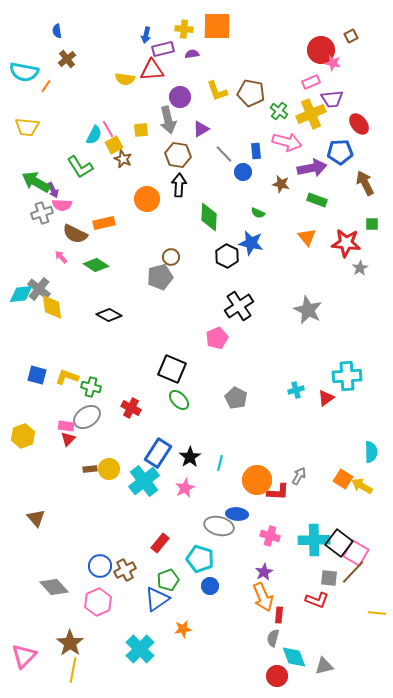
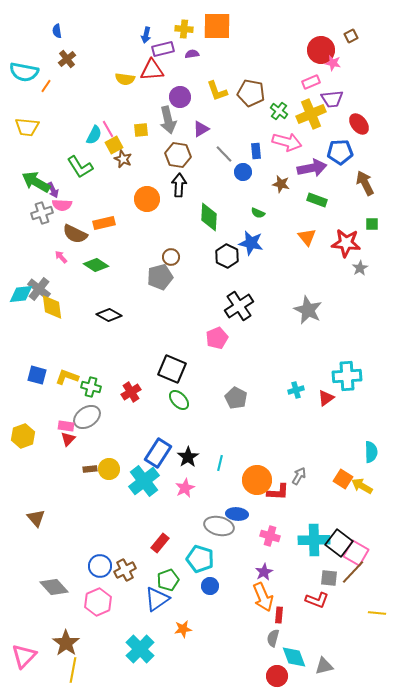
red cross at (131, 408): moved 16 px up; rotated 30 degrees clockwise
black star at (190, 457): moved 2 px left
brown star at (70, 643): moved 4 px left
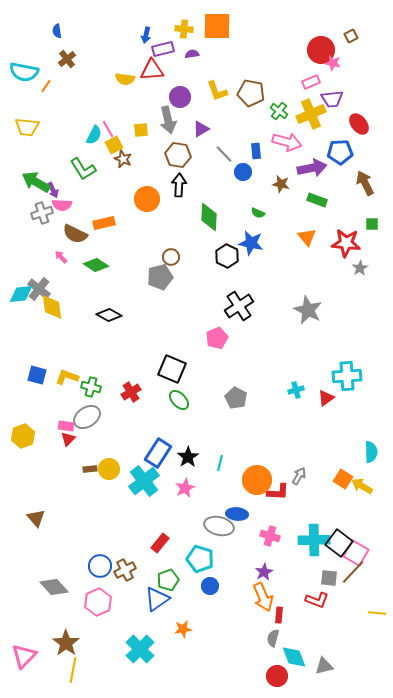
green L-shape at (80, 167): moved 3 px right, 2 px down
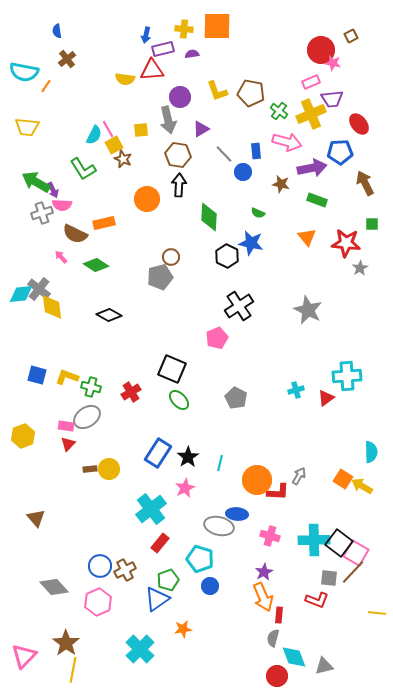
red triangle at (68, 439): moved 5 px down
cyan cross at (144, 481): moved 7 px right, 28 px down
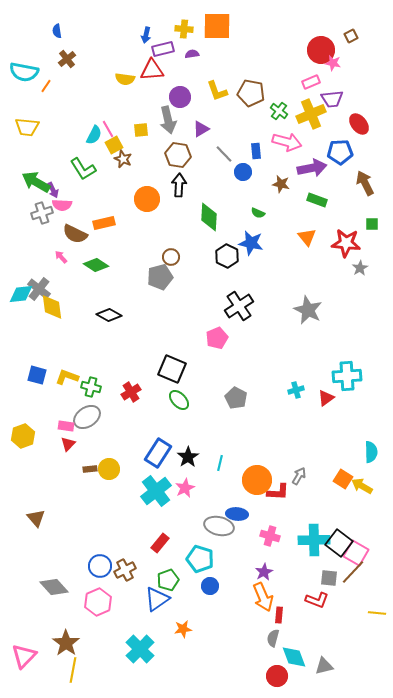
cyan cross at (151, 509): moved 5 px right, 18 px up
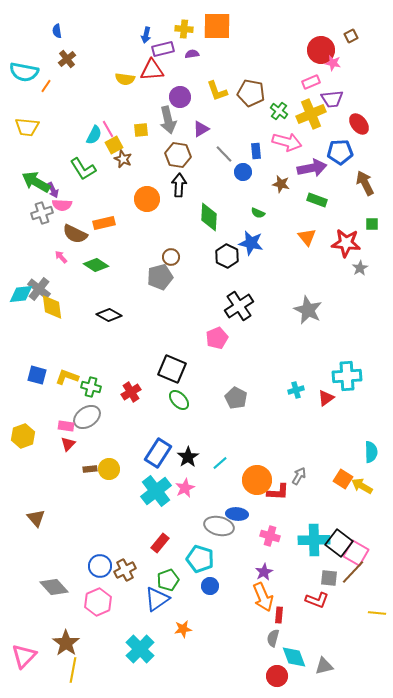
cyan line at (220, 463): rotated 35 degrees clockwise
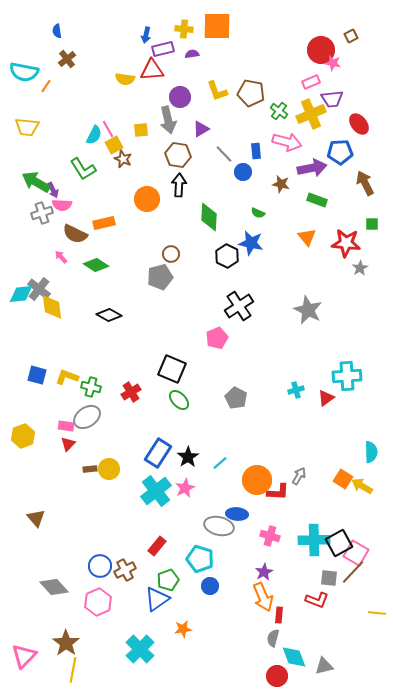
brown circle at (171, 257): moved 3 px up
red rectangle at (160, 543): moved 3 px left, 3 px down
black square at (339, 543): rotated 24 degrees clockwise
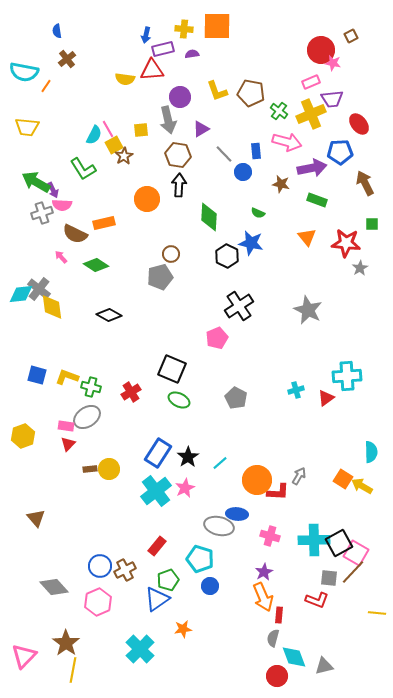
brown star at (123, 159): moved 1 px right, 3 px up; rotated 18 degrees clockwise
green ellipse at (179, 400): rotated 20 degrees counterclockwise
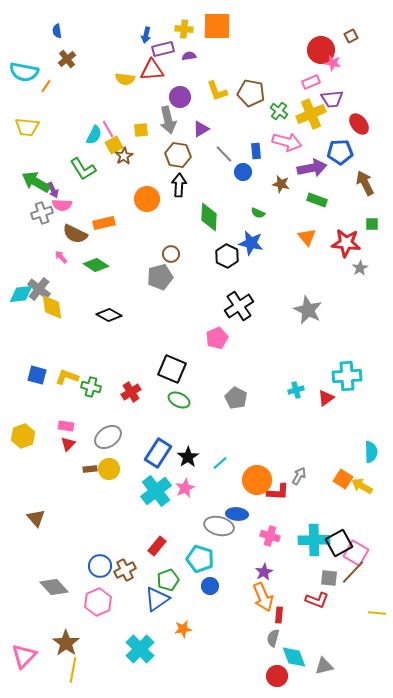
purple semicircle at (192, 54): moved 3 px left, 2 px down
gray ellipse at (87, 417): moved 21 px right, 20 px down
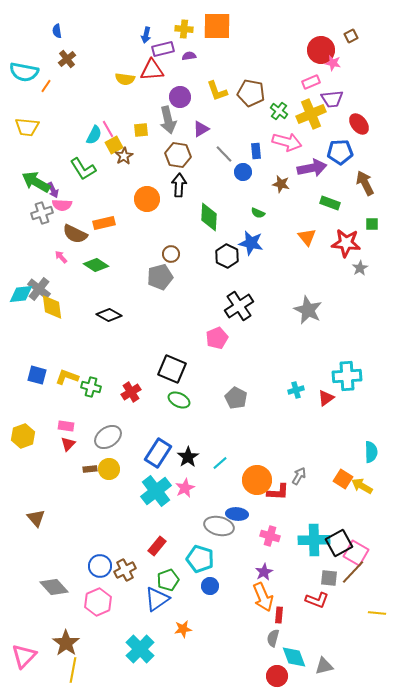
green rectangle at (317, 200): moved 13 px right, 3 px down
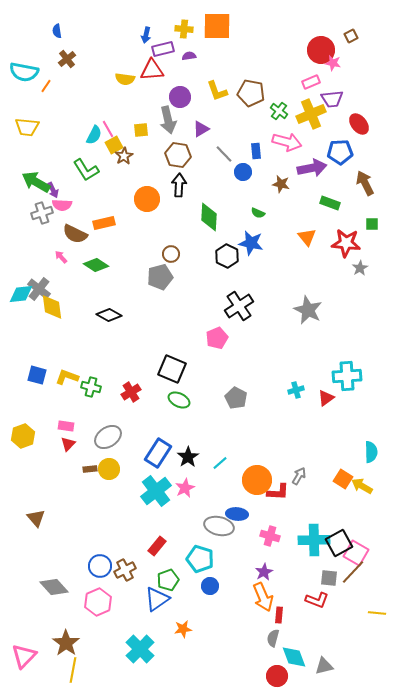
green L-shape at (83, 169): moved 3 px right, 1 px down
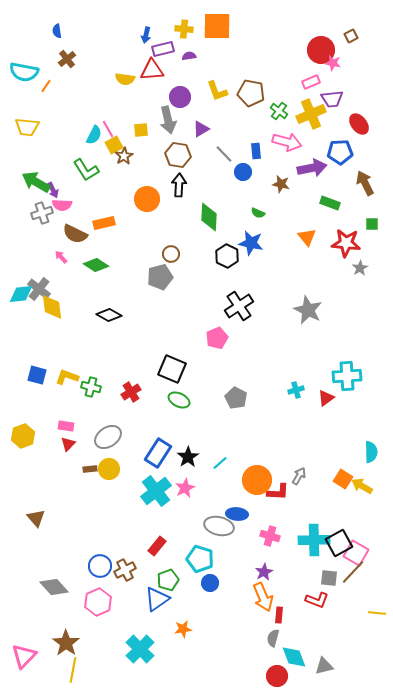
blue circle at (210, 586): moved 3 px up
